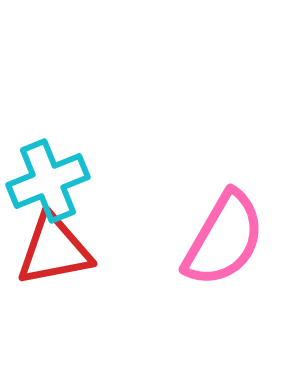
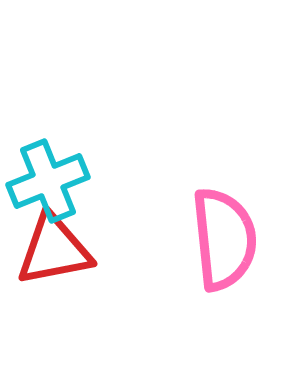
pink semicircle: rotated 36 degrees counterclockwise
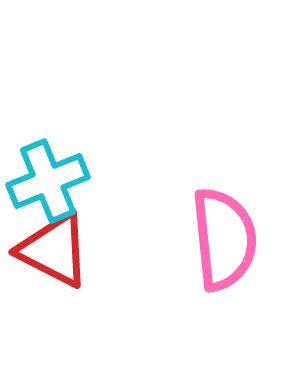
red triangle: rotated 38 degrees clockwise
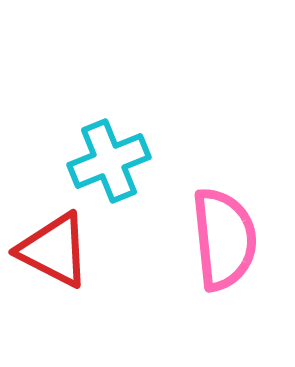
cyan cross: moved 61 px right, 20 px up
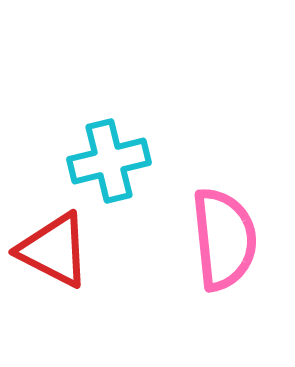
cyan cross: rotated 8 degrees clockwise
